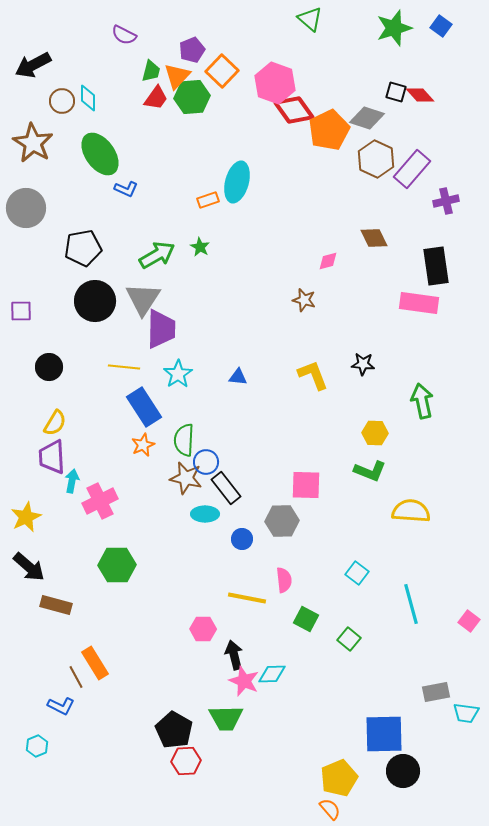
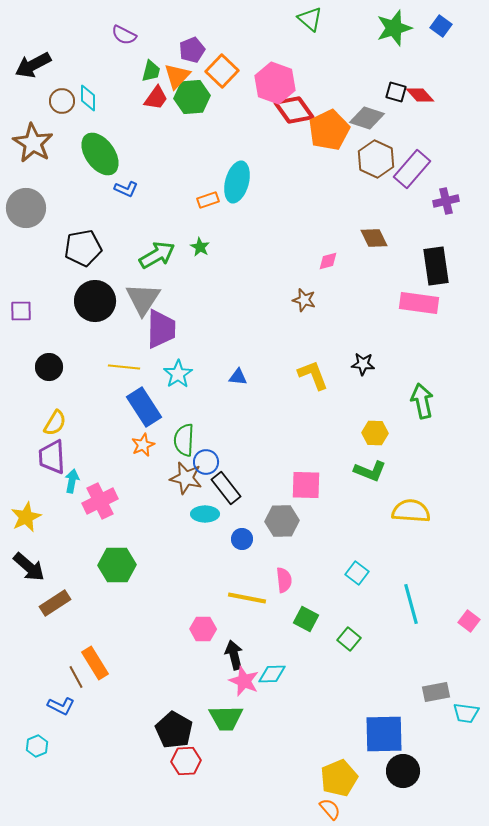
brown rectangle at (56, 605): moved 1 px left, 2 px up; rotated 48 degrees counterclockwise
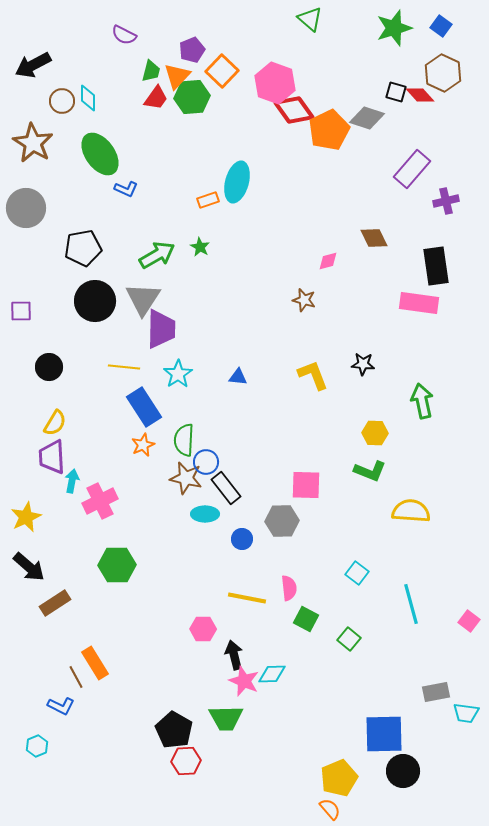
brown hexagon at (376, 159): moved 67 px right, 86 px up
pink semicircle at (284, 580): moved 5 px right, 8 px down
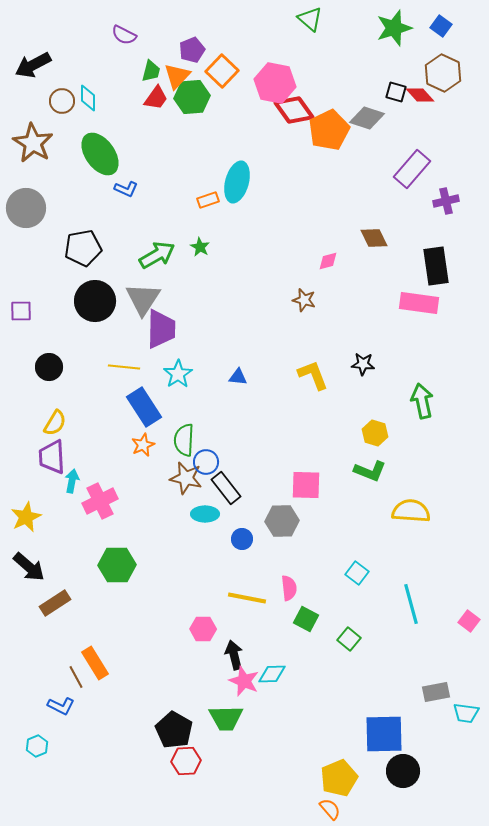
pink hexagon at (275, 83): rotated 9 degrees counterclockwise
yellow hexagon at (375, 433): rotated 15 degrees clockwise
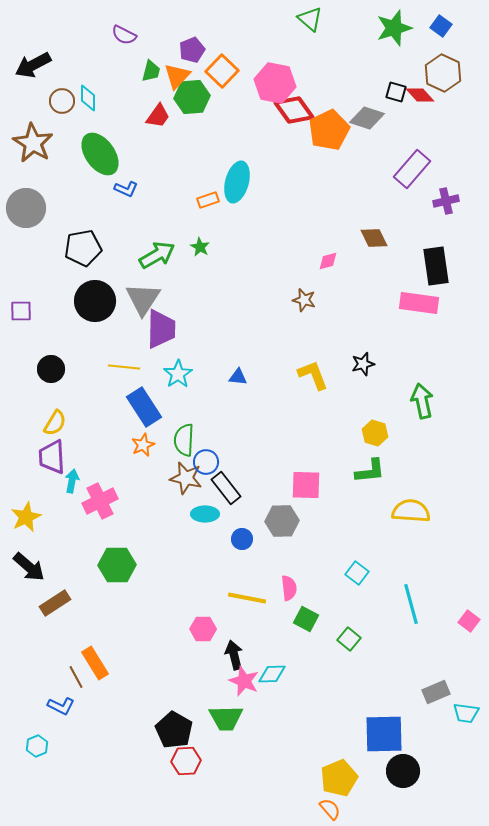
red trapezoid at (156, 98): moved 2 px right, 18 px down
black star at (363, 364): rotated 20 degrees counterclockwise
black circle at (49, 367): moved 2 px right, 2 px down
green L-shape at (370, 471): rotated 28 degrees counterclockwise
gray rectangle at (436, 692): rotated 12 degrees counterclockwise
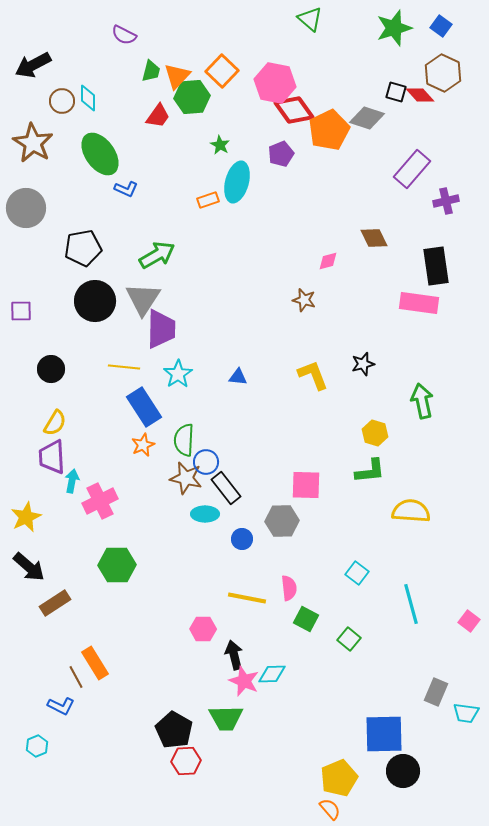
purple pentagon at (192, 50): moved 89 px right, 104 px down
green star at (200, 247): moved 20 px right, 102 px up
gray rectangle at (436, 692): rotated 44 degrees counterclockwise
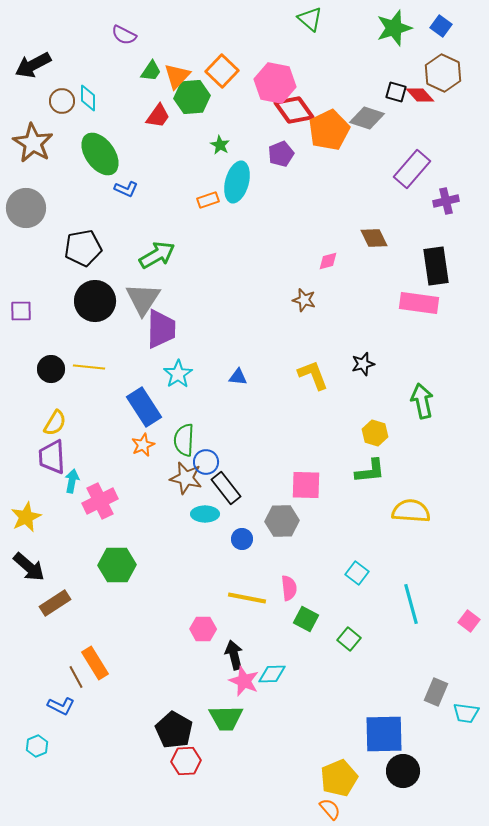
green trapezoid at (151, 71): rotated 20 degrees clockwise
yellow line at (124, 367): moved 35 px left
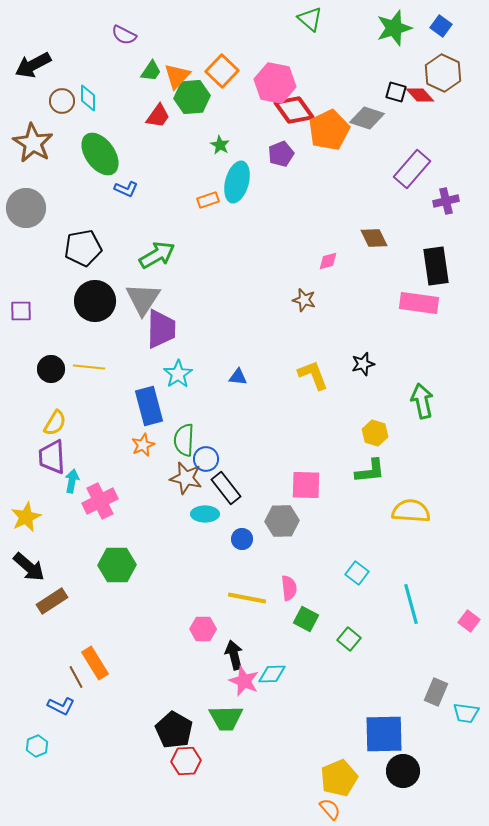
blue rectangle at (144, 407): moved 5 px right, 1 px up; rotated 18 degrees clockwise
blue circle at (206, 462): moved 3 px up
brown rectangle at (55, 603): moved 3 px left, 2 px up
